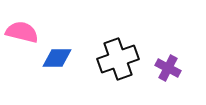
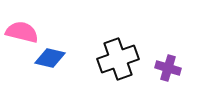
blue diamond: moved 7 px left; rotated 12 degrees clockwise
purple cross: rotated 10 degrees counterclockwise
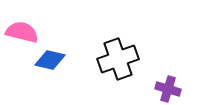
blue diamond: moved 2 px down
purple cross: moved 21 px down
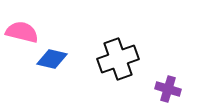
blue diamond: moved 2 px right, 1 px up
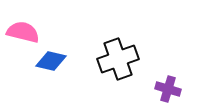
pink semicircle: moved 1 px right
blue diamond: moved 1 px left, 2 px down
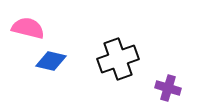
pink semicircle: moved 5 px right, 4 px up
purple cross: moved 1 px up
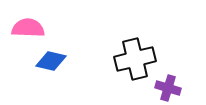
pink semicircle: rotated 12 degrees counterclockwise
black cross: moved 17 px right; rotated 6 degrees clockwise
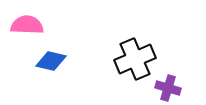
pink semicircle: moved 1 px left, 3 px up
black cross: rotated 9 degrees counterclockwise
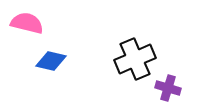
pink semicircle: moved 2 px up; rotated 12 degrees clockwise
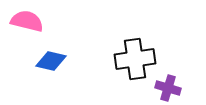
pink semicircle: moved 2 px up
black cross: rotated 15 degrees clockwise
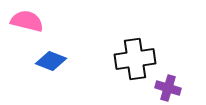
blue diamond: rotated 8 degrees clockwise
